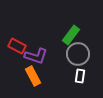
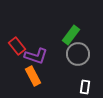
red rectangle: rotated 24 degrees clockwise
white rectangle: moved 5 px right, 11 px down
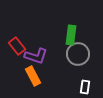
green rectangle: rotated 30 degrees counterclockwise
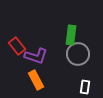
orange rectangle: moved 3 px right, 4 px down
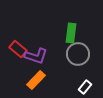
green rectangle: moved 2 px up
red rectangle: moved 1 px right, 3 px down; rotated 12 degrees counterclockwise
orange rectangle: rotated 72 degrees clockwise
white rectangle: rotated 32 degrees clockwise
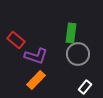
red rectangle: moved 2 px left, 9 px up
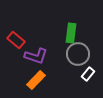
white rectangle: moved 3 px right, 13 px up
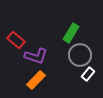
green rectangle: rotated 24 degrees clockwise
gray circle: moved 2 px right, 1 px down
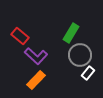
red rectangle: moved 4 px right, 4 px up
purple L-shape: rotated 25 degrees clockwise
white rectangle: moved 1 px up
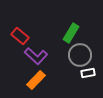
white rectangle: rotated 40 degrees clockwise
